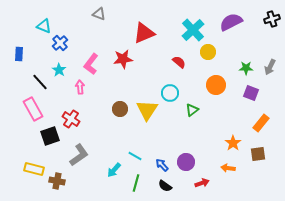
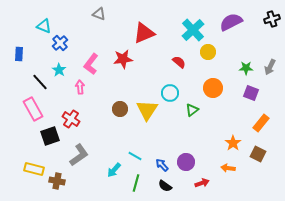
orange circle: moved 3 px left, 3 px down
brown square: rotated 35 degrees clockwise
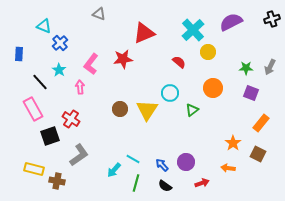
cyan line: moved 2 px left, 3 px down
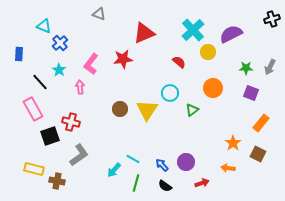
purple semicircle: moved 12 px down
red cross: moved 3 px down; rotated 18 degrees counterclockwise
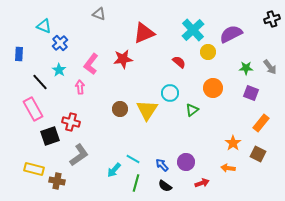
gray arrow: rotated 63 degrees counterclockwise
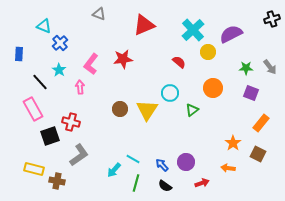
red triangle: moved 8 px up
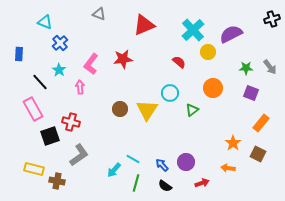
cyan triangle: moved 1 px right, 4 px up
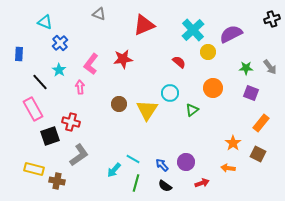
brown circle: moved 1 px left, 5 px up
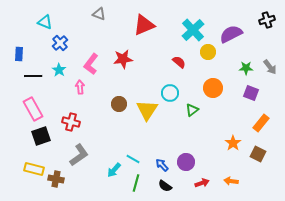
black cross: moved 5 px left, 1 px down
black line: moved 7 px left, 6 px up; rotated 48 degrees counterclockwise
black square: moved 9 px left
orange arrow: moved 3 px right, 13 px down
brown cross: moved 1 px left, 2 px up
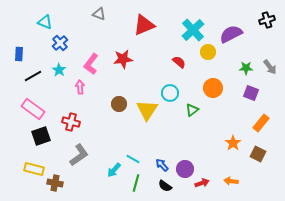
black line: rotated 30 degrees counterclockwise
pink rectangle: rotated 25 degrees counterclockwise
purple circle: moved 1 px left, 7 px down
brown cross: moved 1 px left, 4 px down
